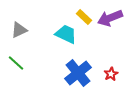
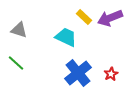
gray triangle: rotated 42 degrees clockwise
cyan trapezoid: moved 3 px down
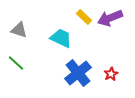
cyan trapezoid: moved 5 px left, 1 px down
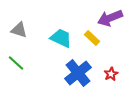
yellow rectangle: moved 8 px right, 21 px down
